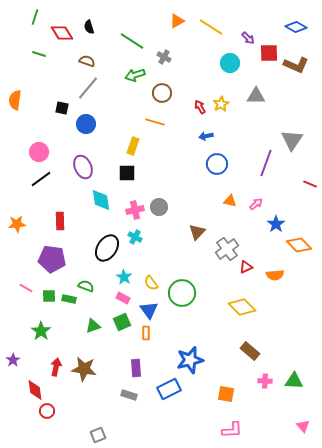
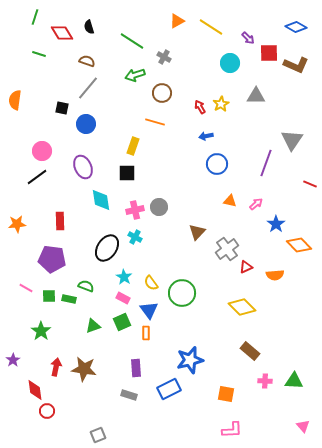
pink circle at (39, 152): moved 3 px right, 1 px up
black line at (41, 179): moved 4 px left, 2 px up
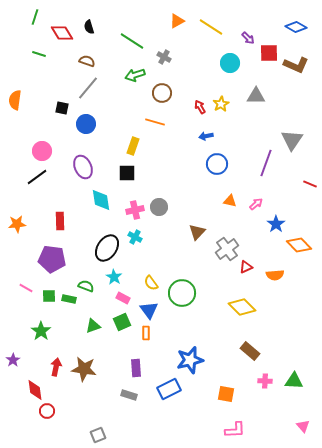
cyan star at (124, 277): moved 10 px left
pink L-shape at (232, 430): moved 3 px right
